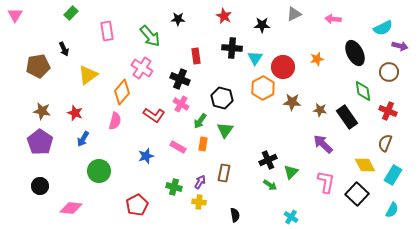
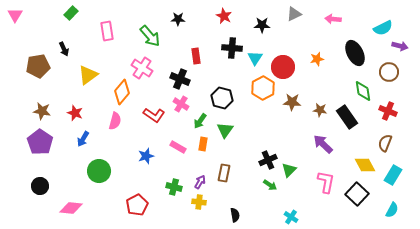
green triangle at (291, 172): moved 2 px left, 2 px up
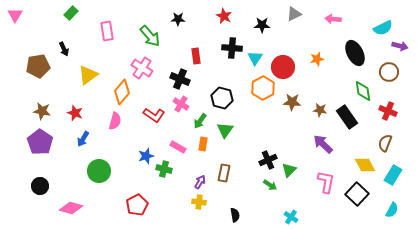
green cross at (174, 187): moved 10 px left, 18 px up
pink diamond at (71, 208): rotated 10 degrees clockwise
